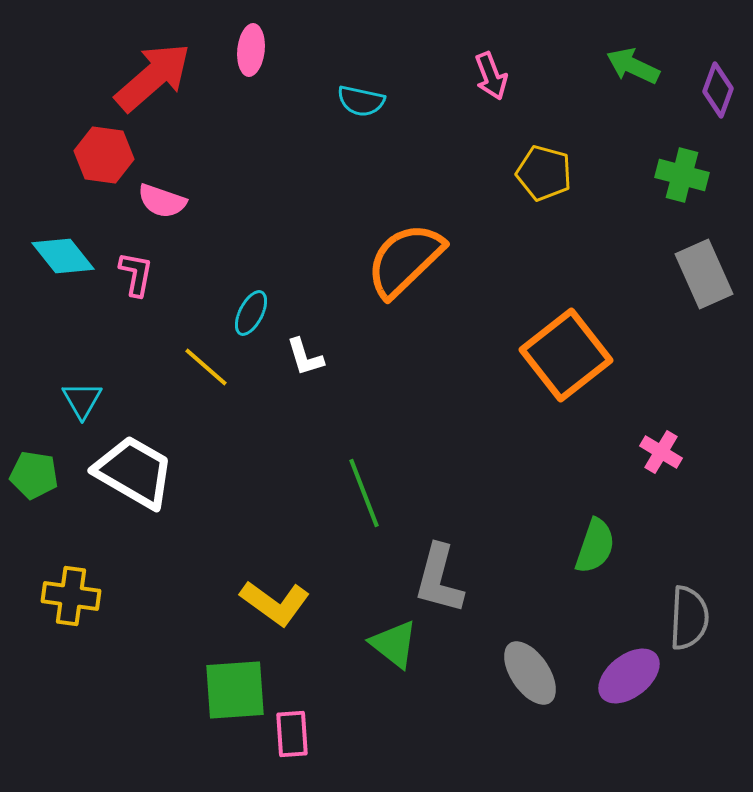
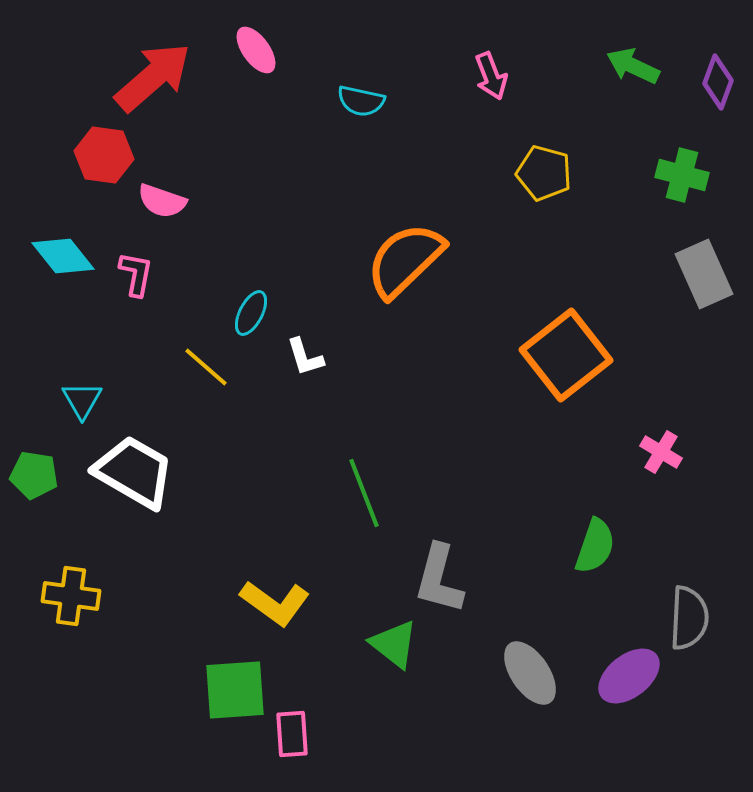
pink ellipse: moved 5 px right; rotated 42 degrees counterclockwise
purple diamond: moved 8 px up
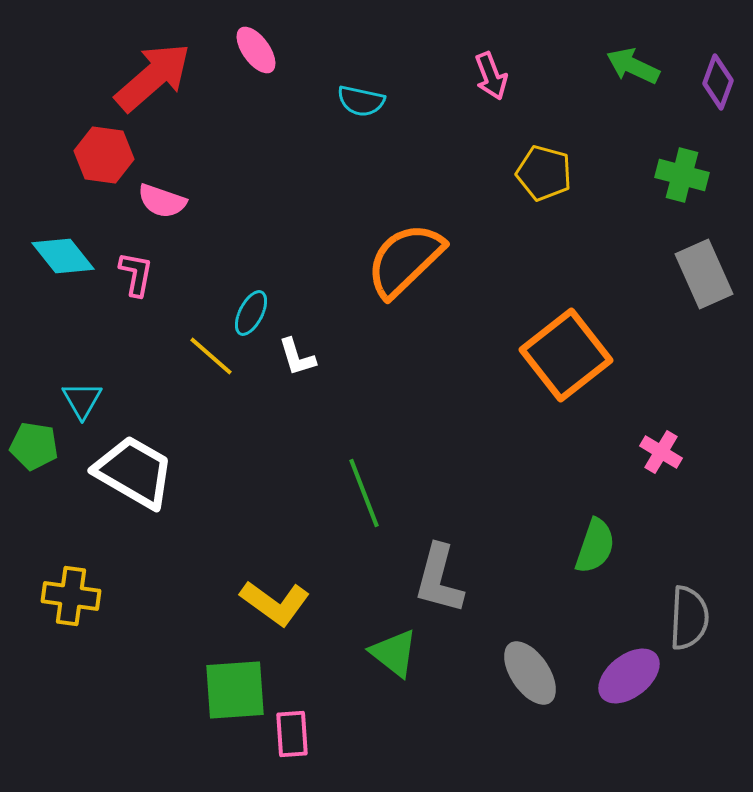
white L-shape: moved 8 px left
yellow line: moved 5 px right, 11 px up
green pentagon: moved 29 px up
green triangle: moved 9 px down
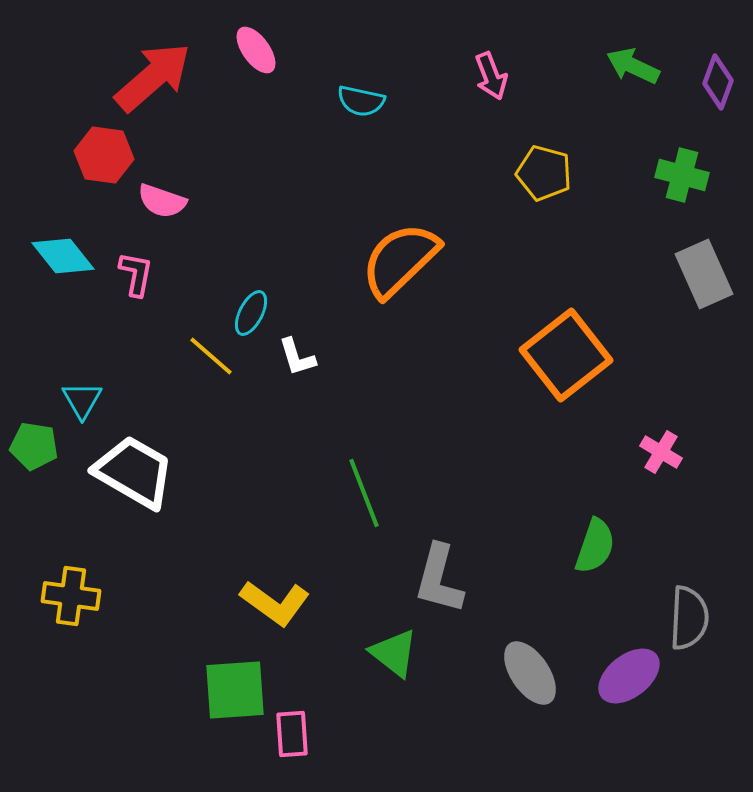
orange semicircle: moved 5 px left
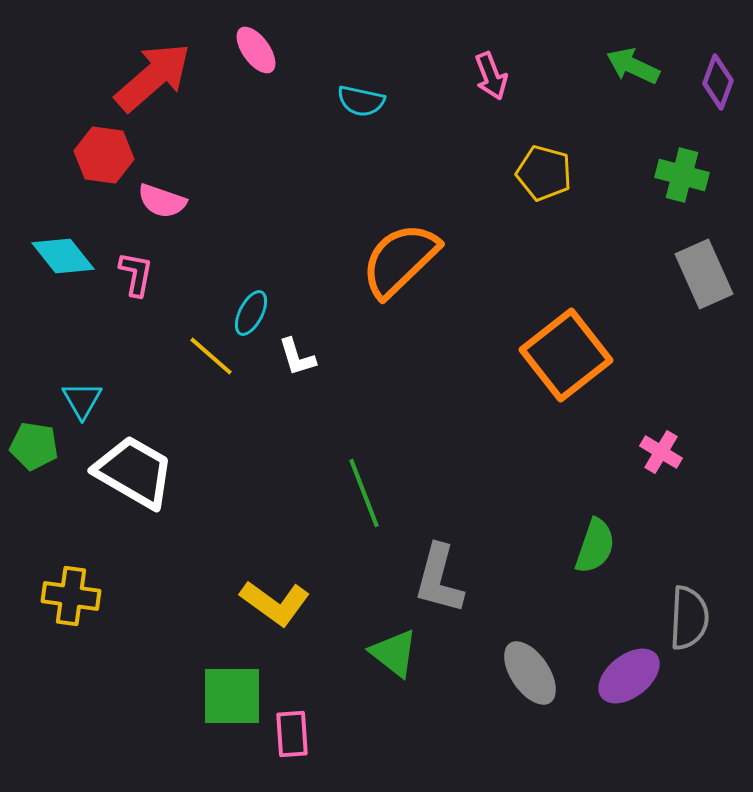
green square: moved 3 px left, 6 px down; rotated 4 degrees clockwise
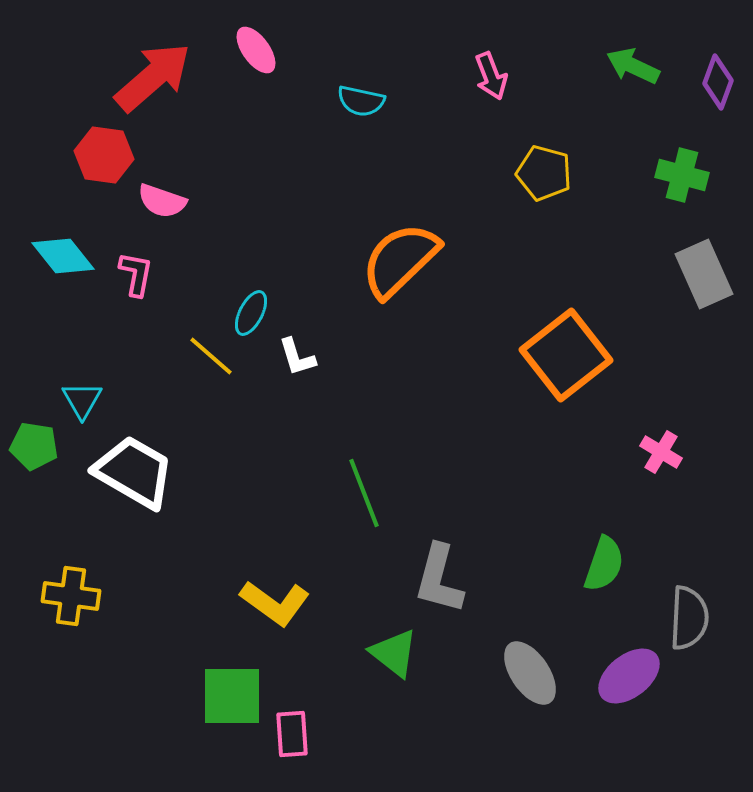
green semicircle: moved 9 px right, 18 px down
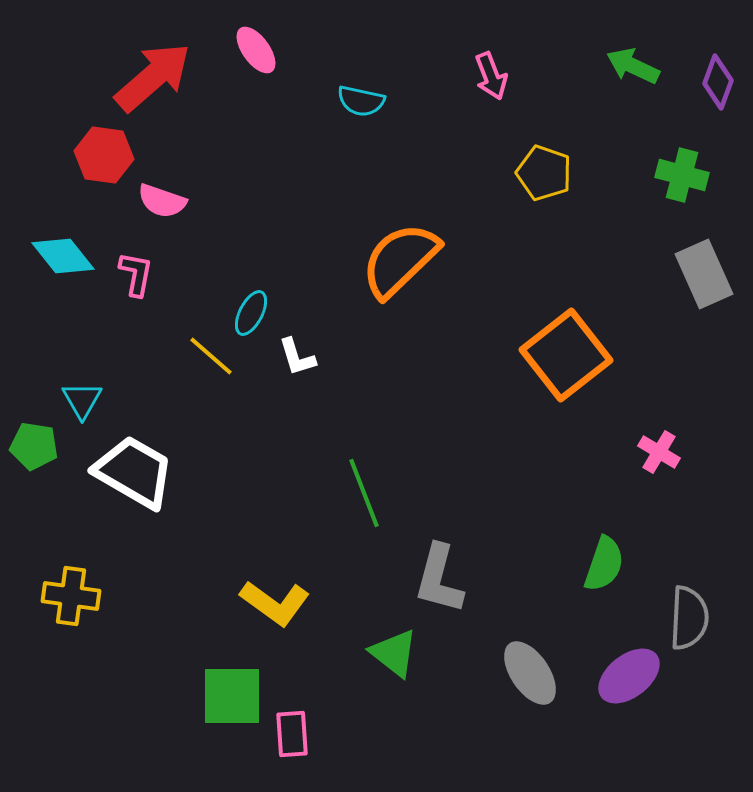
yellow pentagon: rotated 4 degrees clockwise
pink cross: moved 2 px left
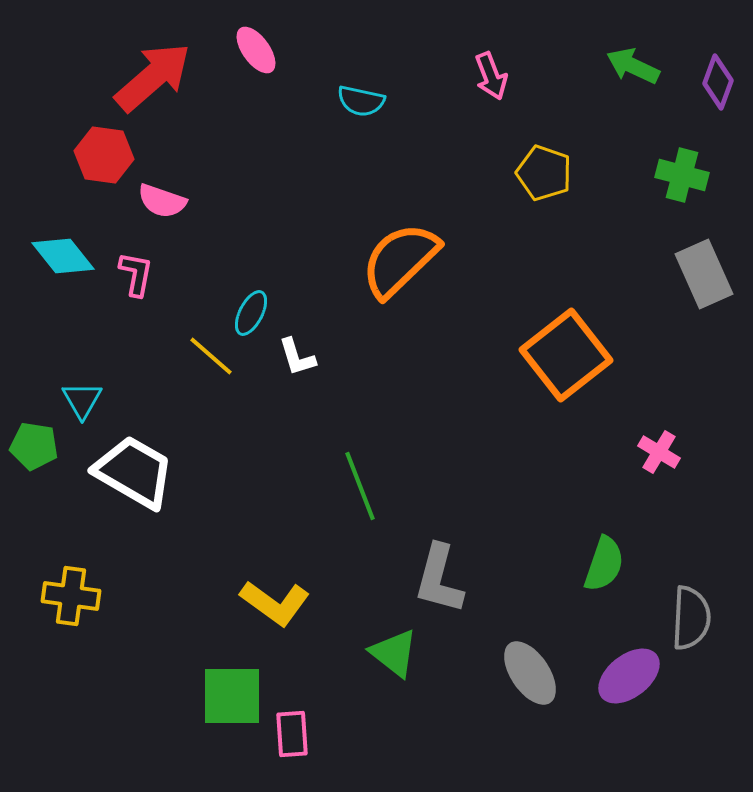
green line: moved 4 px left, 7 px up
gray semicircle: moved 2 px right
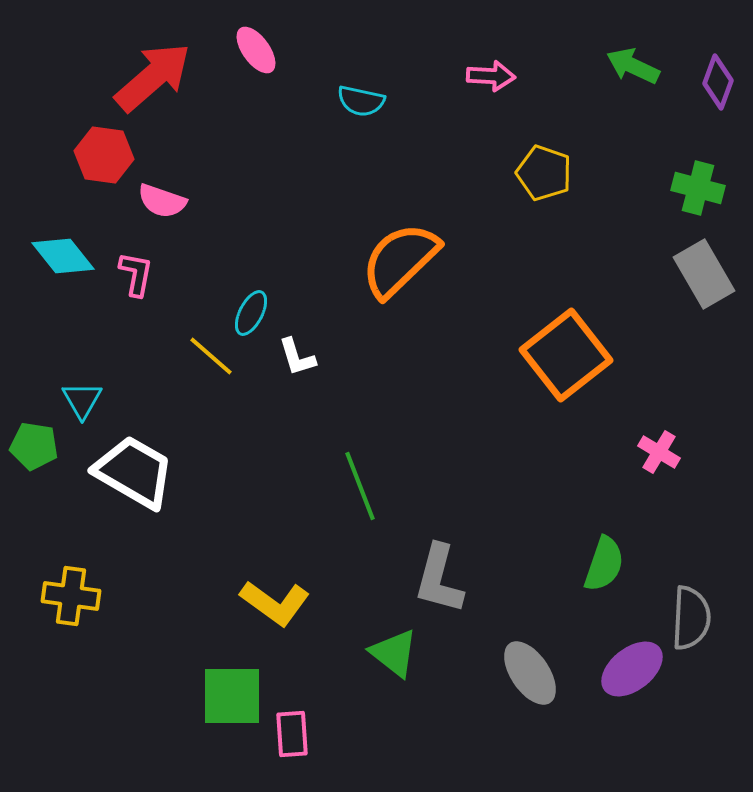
pink arrow: rotated 66 degrees counterclockwise
green cross: moved 16 px right, 13 px down
gray rectangle: rotated 6 degrees counterclockwise
purple ellipse: moved 3 px right, 7 px up
